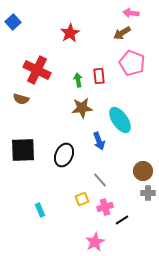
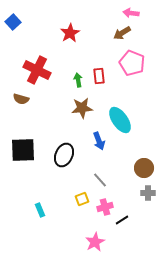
brown circle: moved 1 px right, 3 px up
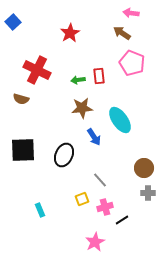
brown arrow: rotated 66 degrees clockwise
green arrow: rotated 88 degrees counterclockwise
blue arrow: moved 5 px left, 4 px up; rotated 12 degrees counterclockwise
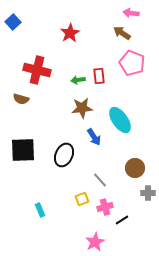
red cross: rotated 12 degrees counterclockwise
brown circle: moved 9 px left
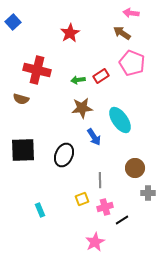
red rectangle: moved 2 px right; rotated 63 degrees clockwise
gray line: rotated 42 degrees clockwise
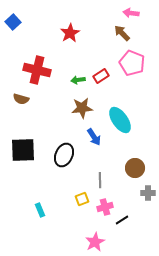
brown arrow: rotated 12 degrees clockwise
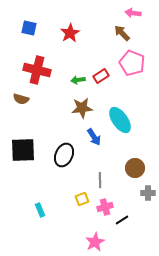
pink arrow: moved 2 px right
blue square: moved 16 px right, 6 px down; rotated 35 degrees counterclockwise
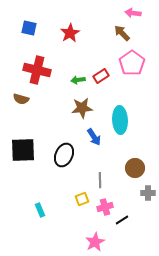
pink pentagon: rotated 15 degrees clockwise
cyan ellipse: rotated 32 degrees clockwise
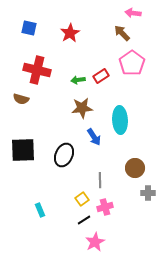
yellow square: rotated 16 degrees counterclockwise
black line: moved 38 px left
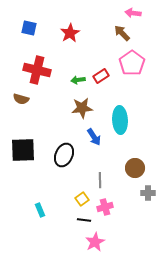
black line: rotated 40 degrees clockwise
